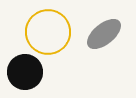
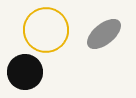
yellow circle: moved 2 px left, 2 px up
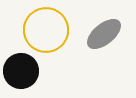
black circle: moved 4 px left, 1 px up
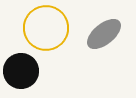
yellow circle: moved 2 px up
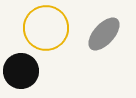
gray ellipse: rotated 9 degrees counterclockwise
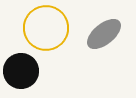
gray ellipse: rotated 9 degrees clockwise
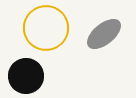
black circle: moved 5 px right, 5 px down
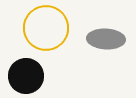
gray ellipse: moved 2 px right, 5 px down; rotated 42 degrees clockwise
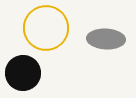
black circle: moved 3 px left, 3 px up
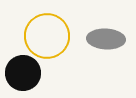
yellow circle: moved 1 px right, 8 px down
